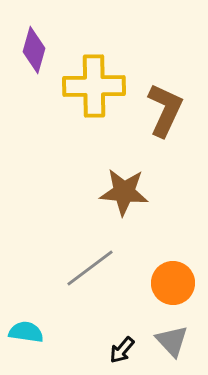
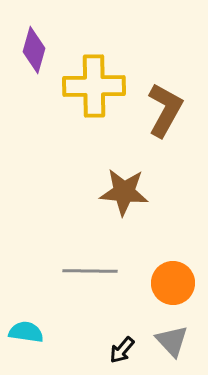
brown L-shape: rotated 4 degrees clockwise
gray line: moved 3 px down; rotated 38 degrees clockwise
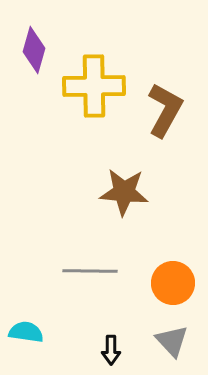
black arrow: moved 11 px left; rotated 40 degrees counterclockwise
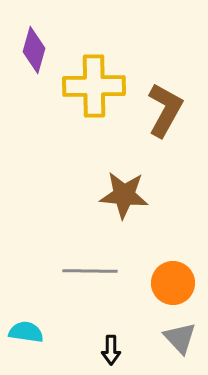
brown star: moved 3 px down
gray triangle: moved 8 px right, 3 px up
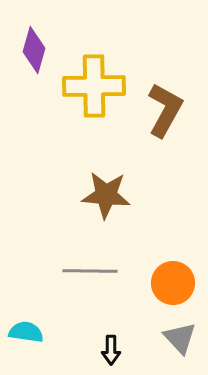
brown star: moved 18 px left
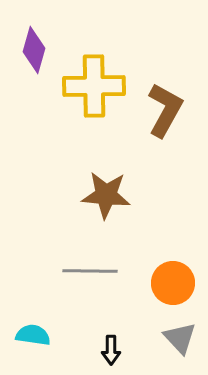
cyan semicircle: moved 7 px right, 3 px down
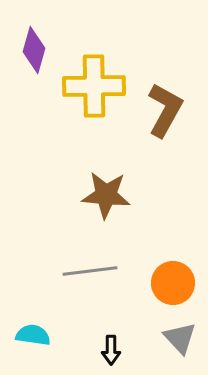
gray line: rotated 8 degrees counterclockwise
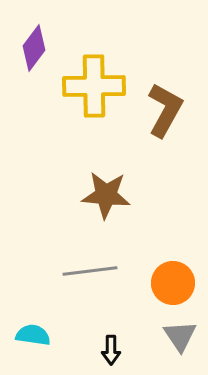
purple diamond: moved 2 px up; rotated 21 degrees clockwise
gray triangle: moved 2 px up; rotated 9 degrees clockwise
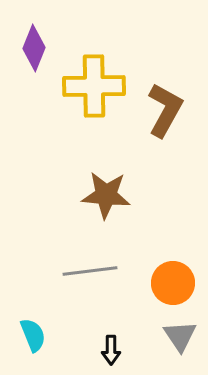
purple diamond: rotated 15 degrees counterclockwise
cyan semicircle: rotated 60 degrees clockwise
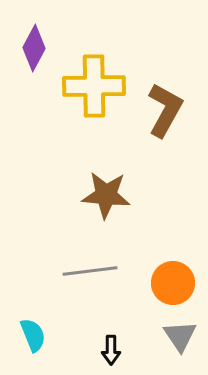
purple diamond: rotated 6 degrees clockwise
